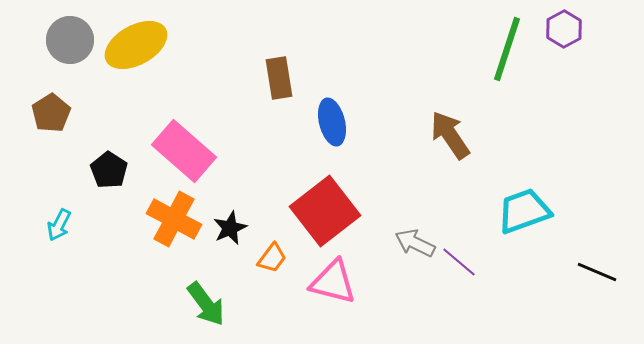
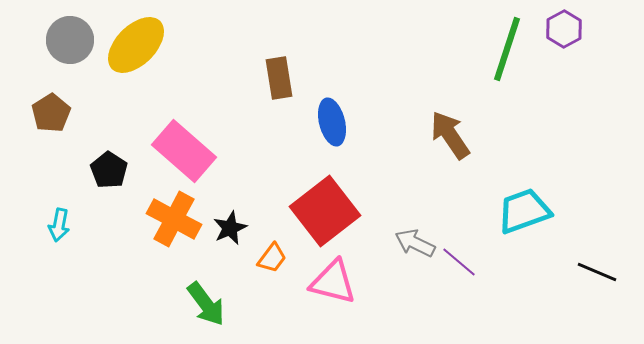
yellow ellipse: rotated 16 degrees counterclockwise
cyan arrow: rotated 16 degrees counterclockwise
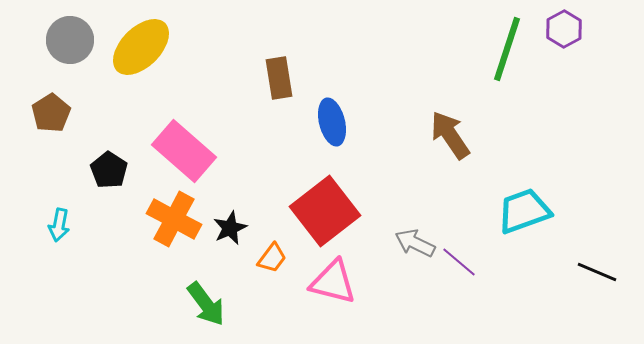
yellow ellipse: moved 5 px right, 2 px down
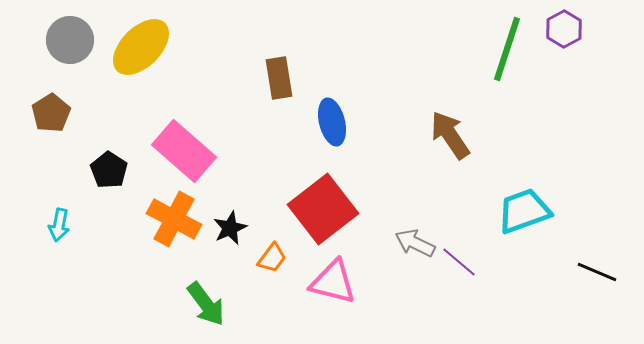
red square: moved 2 px left, 2 px up
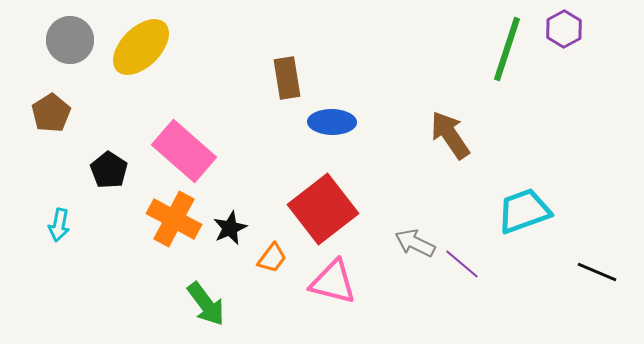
brown rectangle: moved 8 px right
blue ellipse: rotated 75 degrees counterclockwise
purple line: moved 3 px right, 2 px down
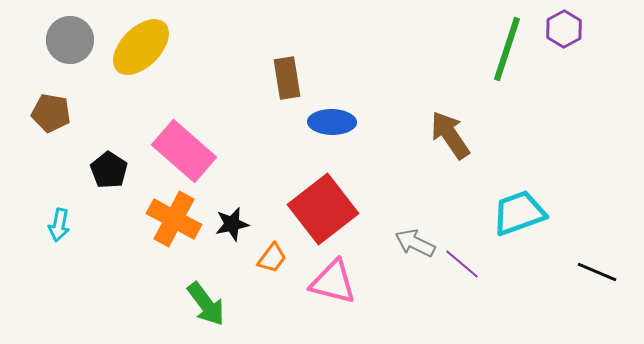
brown pentagon: rotated 30 degrees counterclockwise
cyan trapezoid: moved 5 px left, 2 px down
black star: moved 2 px right, 4 px up; rotated 12 degrees clockwise
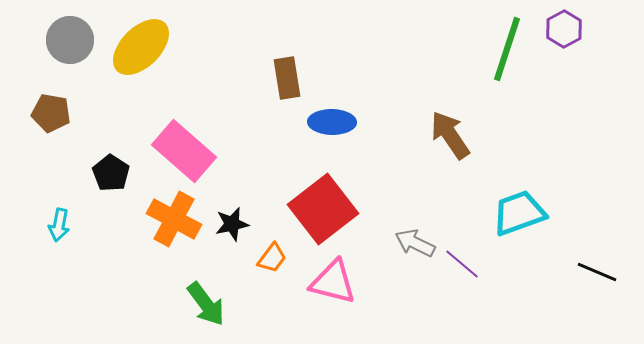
black pentagon: moved 2 px right, 3 px down
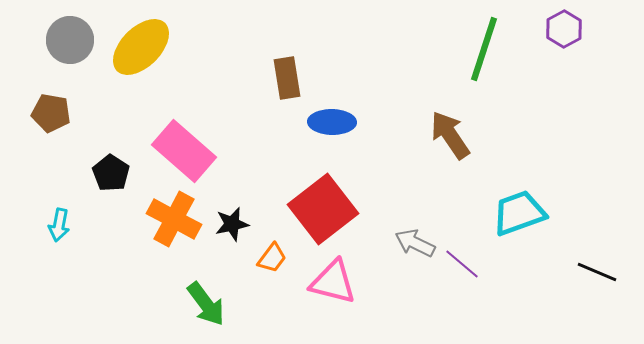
green line: moved 23 px left
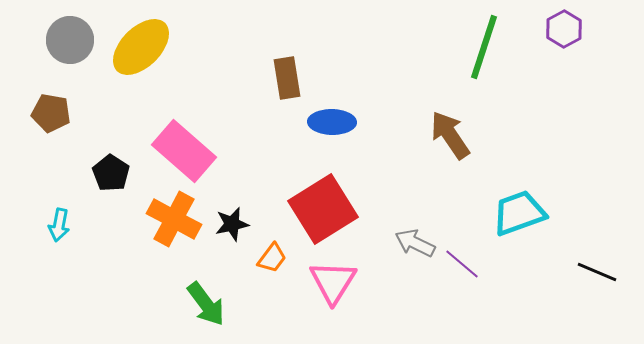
green line: moved 2 px up
red square: rotated 6 degrees clockwise
pink triangle: rotated 48 degrees clockwise
